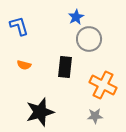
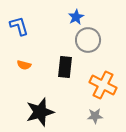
gray circle: moved 1 px left, 1 px down
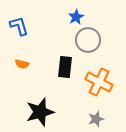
orange semicircle: moved 2 px left, 1 px up
orange cross: moved 4 px left, 3 px up
gray star: moved 1 px right, 3 px down; rotated 14 degrees counterclockwise
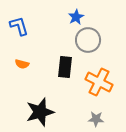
gray star: rotated 21 degrees clockwise
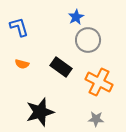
blue L-shape: moved 1 px down
black rectangle: moved 4 px left; rotated 60 degrees counterclockwise
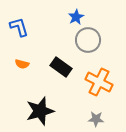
black star: moved 1 px up
